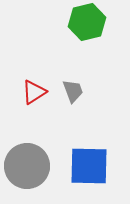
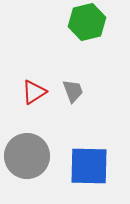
gray circle: moved 10 px up
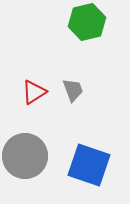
gray trapezoid: moved 1 px up
gray circle: moved 2 px left
blue square: moved 1 px up; rotated 18 degrees clockwise
